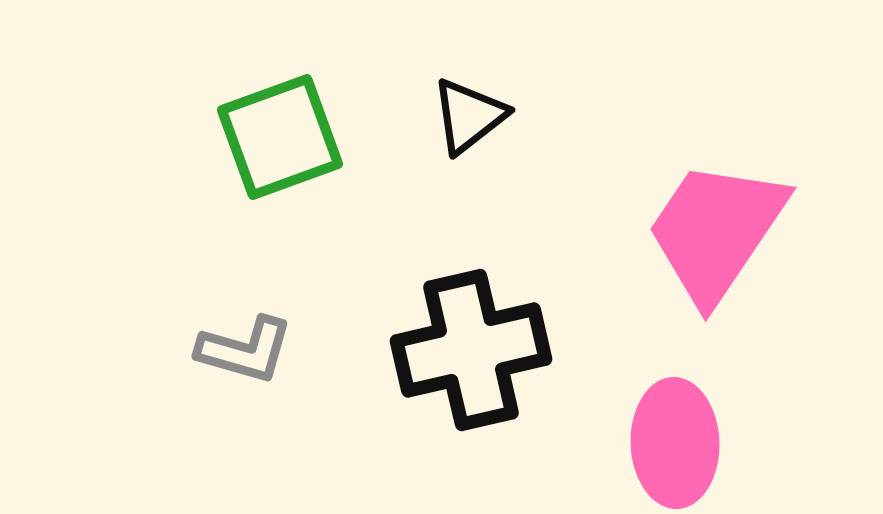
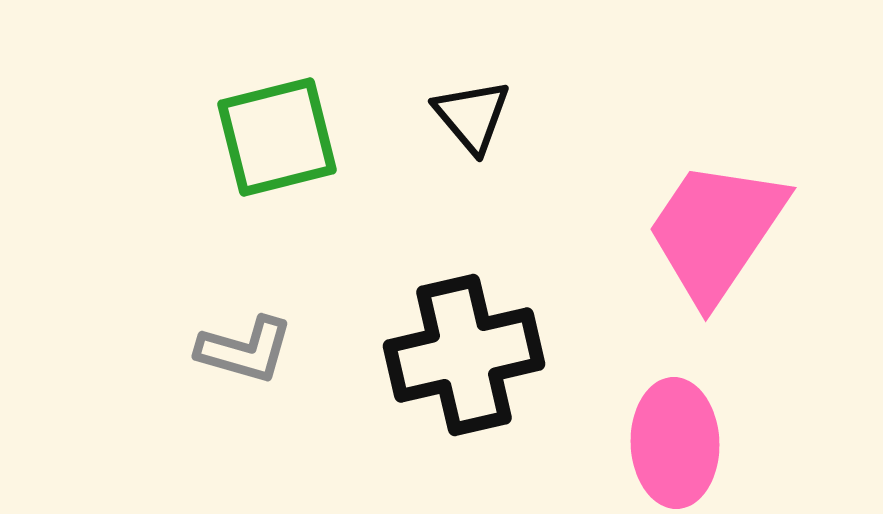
black triangle: moved 3 px right; rotated 32 degrees counterclockwise
green square: moved 3 px left; rotated 6 degrees clockwise
black cross: moved 7 px left, 5 px down
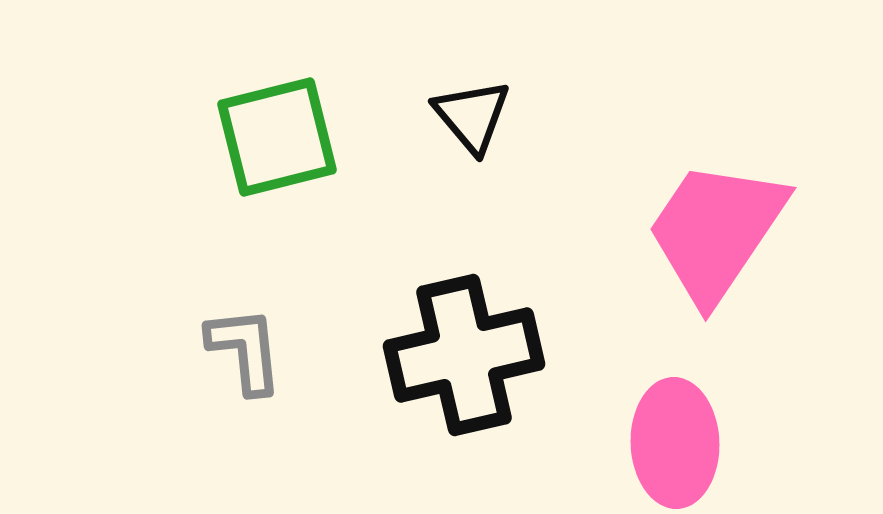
gray L-shape: rotated 112 degrees counterclockwise
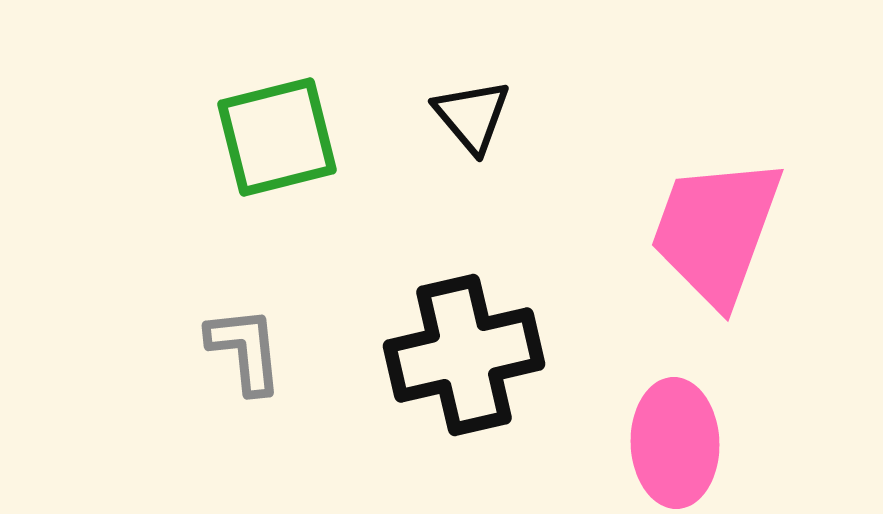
pink trapezoid: rotated 14 degrees counterclockwise
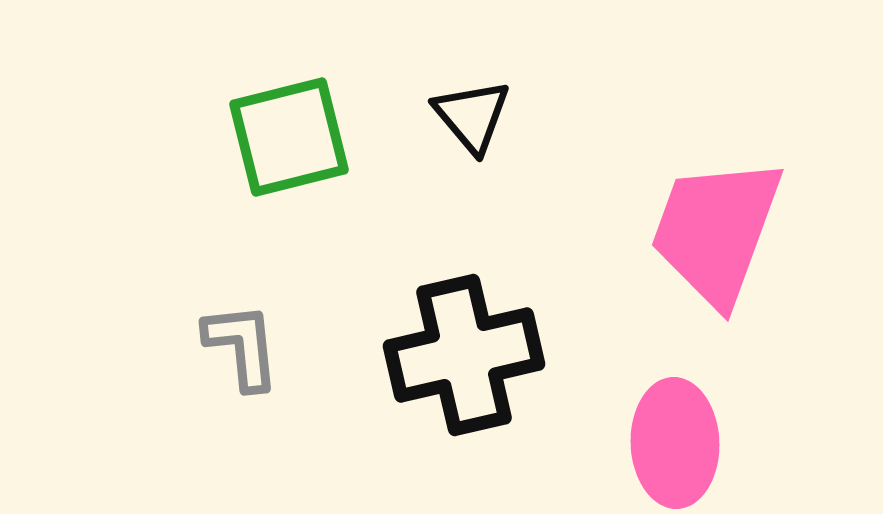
green square: moved 12 px right
gray L-shape: moved 3 px left, 4 px up
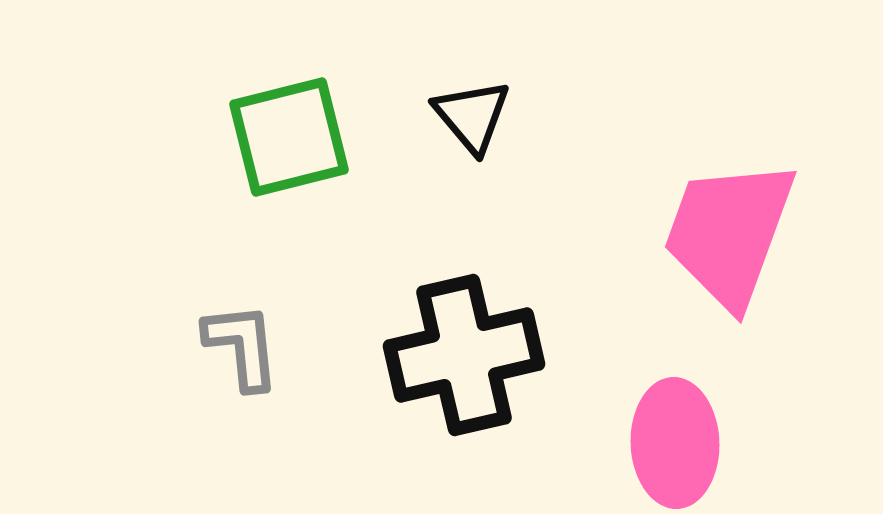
pink trapezoid: moved 13 px right, 2 px down
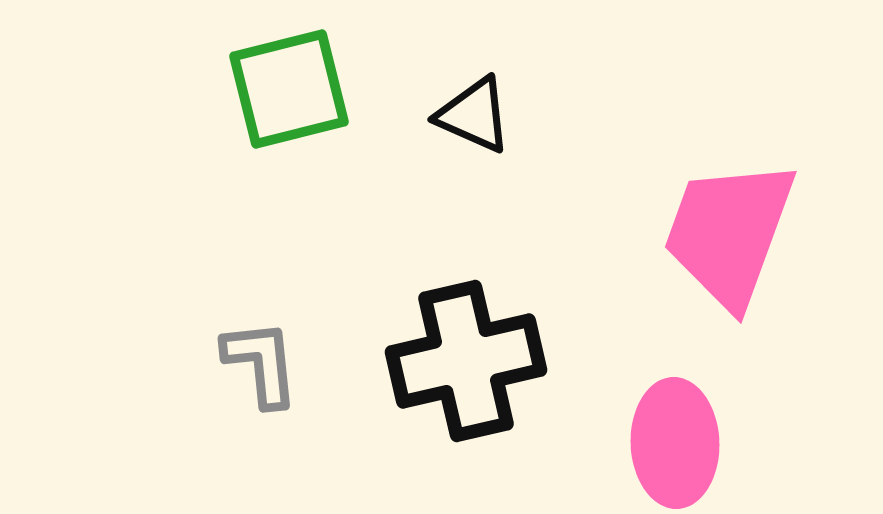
black triangle: moved 2 px right, 1 px up; rotated 26 degrees counterclockwise
green square: moved 48 px up
gray L-shape: moved 19 px right, 17 px down
black cross: moved 2 px right, 6 px down
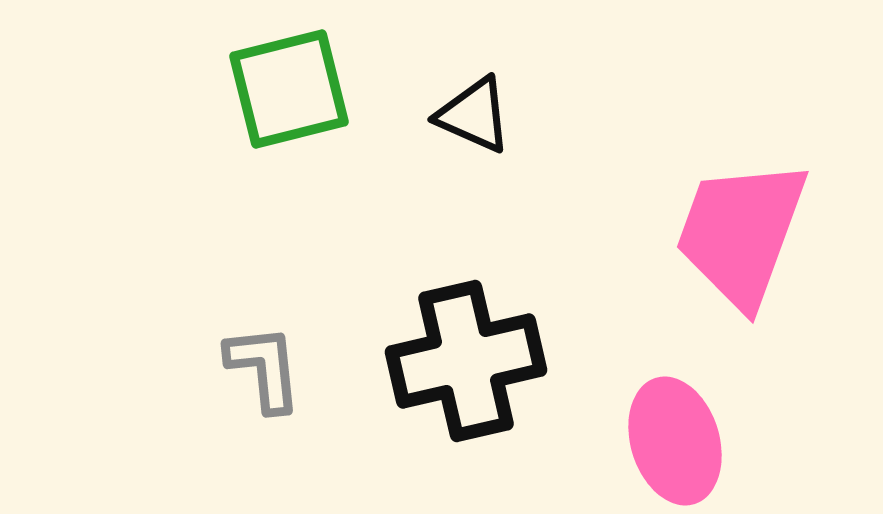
pink trapezoid: moved 12 px right
gray L-shape: moved 3 px right, 5 px down
pink ellipse: moved 2 px up; rotated 15 degrees counterclockwise
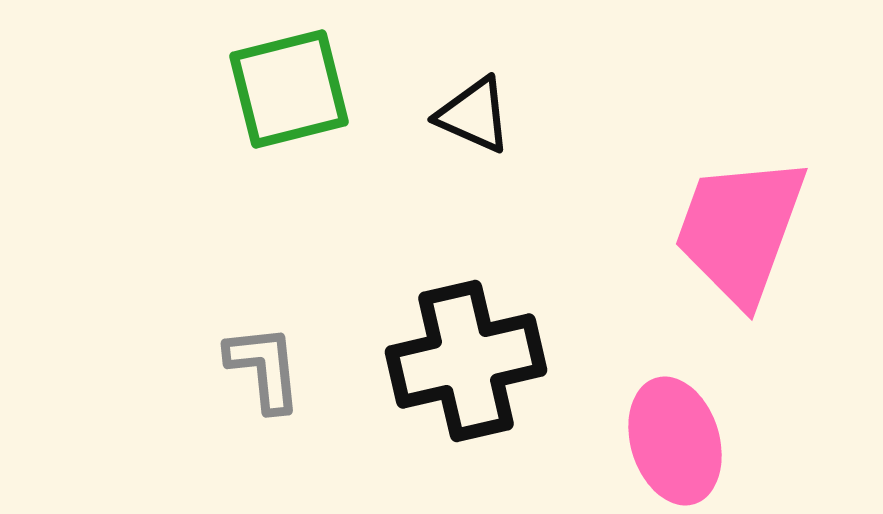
pink trapezoid: moved 1 px left, 3 px up
